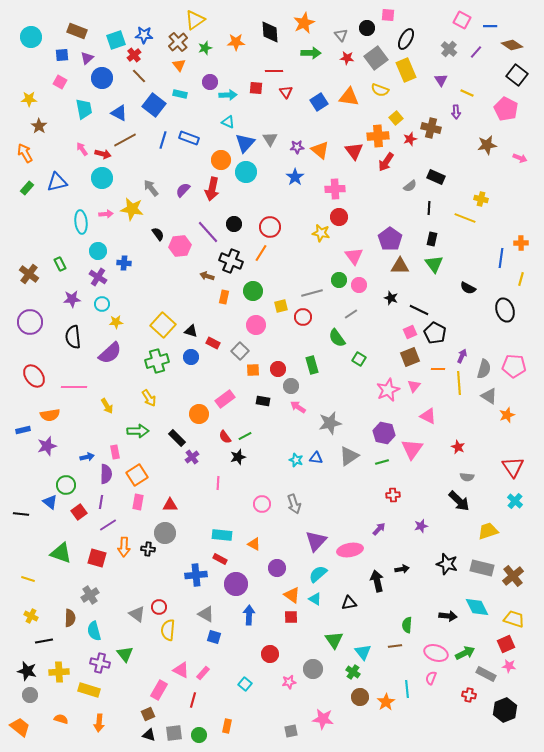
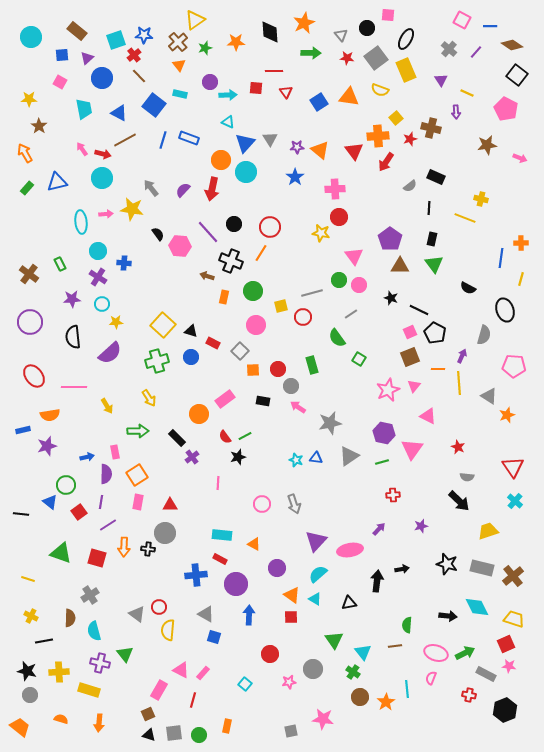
brown rectangle at (77, 31): rotated 18 degrees clockwise
pink hexagon at (180, 246): rotated 10 degrees clockwise
gray semicircle at (484, 369): moved 34 px up
black arrow at (377, 581): rotated 20 degrees clockwise
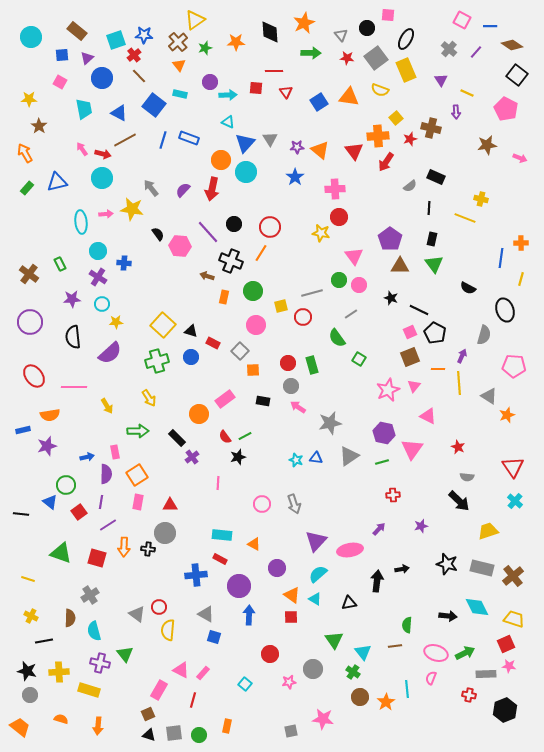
red circle at (278, 369): moved 10 px right, 6 px up
purple circle at (236, 584): moved 3 px right, 2 px down
gray rectangle at (486, 674): rotated 30 degrees counterclockwise
orange arrow at (99, 723): moved 1 px left, 3 px down
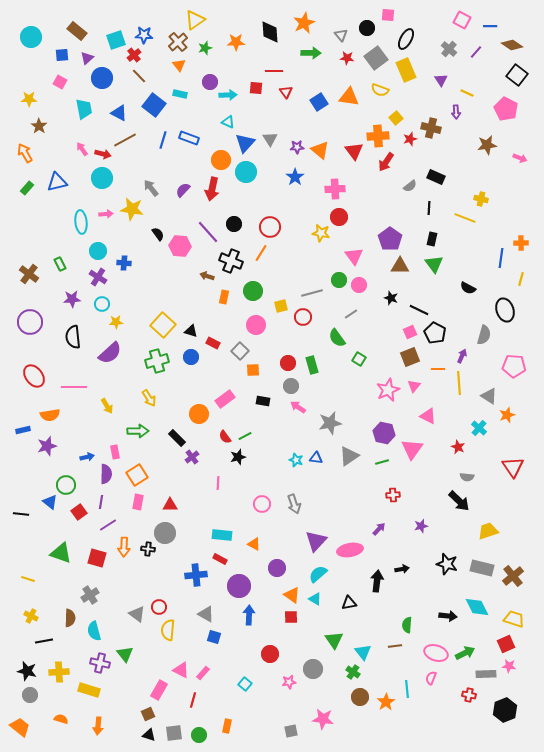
cyan cross at (515, 501): moved 36 px left, 73 px up
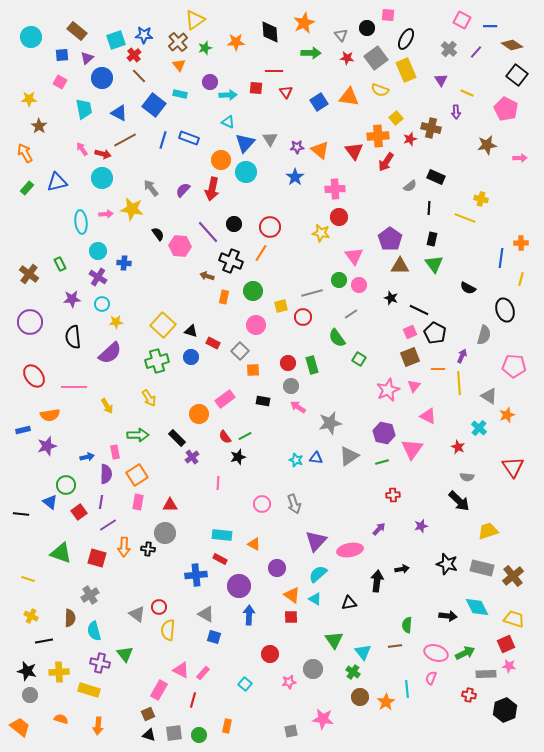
pink arrow at (520, 158): rotated 24 degrees counterclockwise
green arrow at (138, 431): moved 4 px down
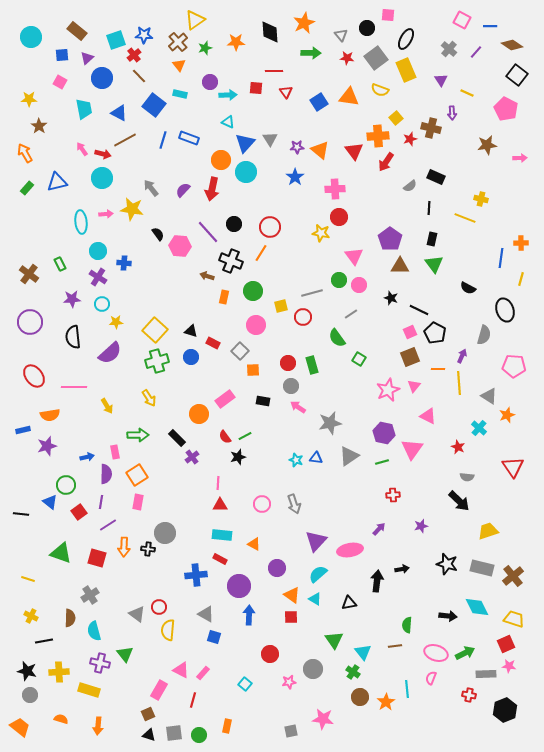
purple arrow at (456, 112): moved 4 px left, 1 px down
yellow square at (163, 325): moved 8 px left, 5 px down
red triangle at (170, 505): moved 50 px right
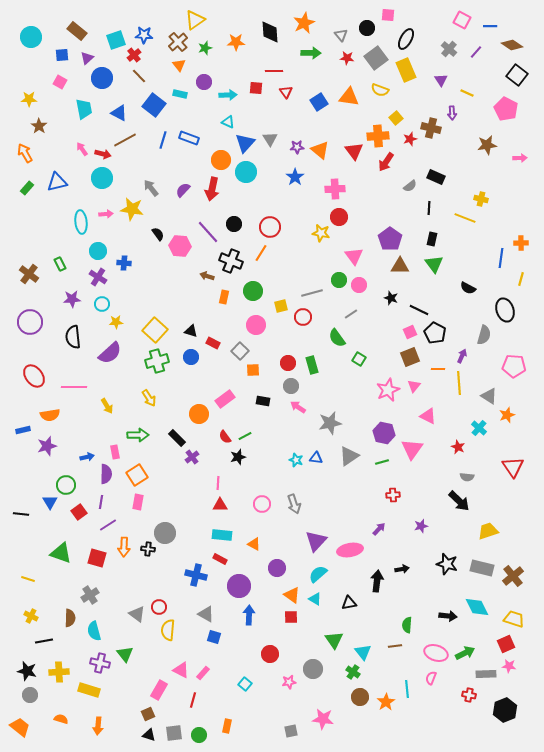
purple circle at (210, 82): moved 6 px left
blue triangle at (50, 502): rotated 21 degrees clockwise
blue cross at (196, 575): rotated 20 degrees clockwise
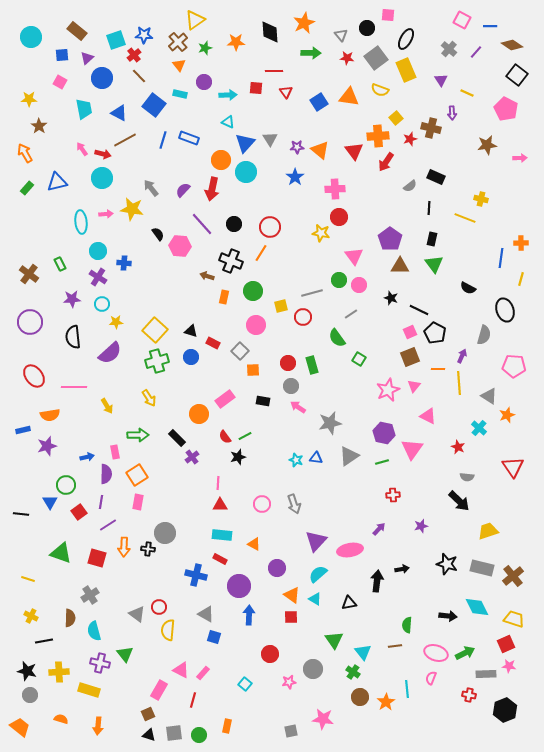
purple line at (208, 232): moved 6 px left, 8 px up
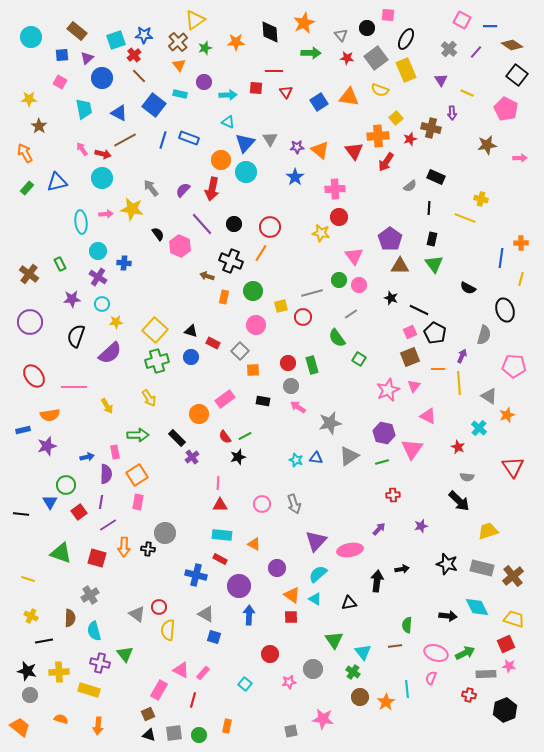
pink hexagon at (180, 246): rotated 20 degrees clockwise
black semicircle at (73, 337): moved 3 px right, 1 px up; rotated 25 degrees clockwise
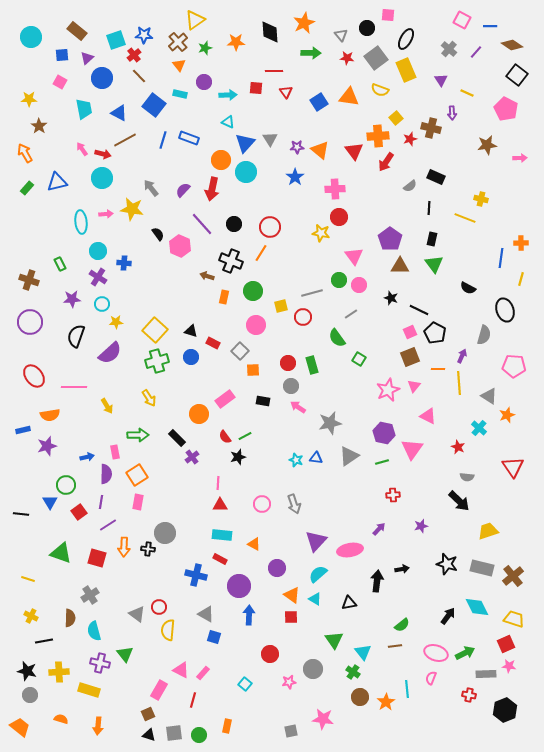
brown cross at (29, 274): moved 6 px down; rotated 18 degrees counterclockwise
black arrow at (448, 616): rotated 60 degrees counterclockwise
green semicircle at (407, 625): moved 5 px left; rotated 133 degrees counterclockwise
